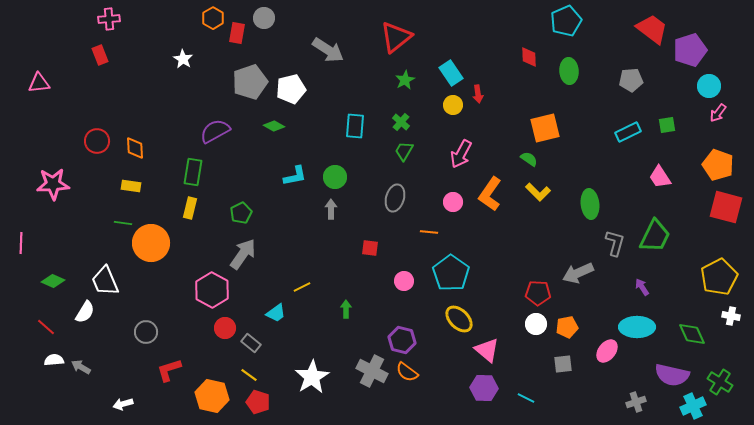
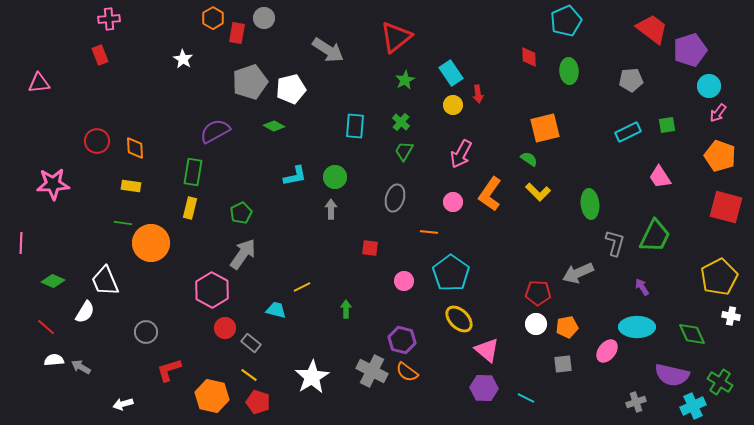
orange pentagon at (718, 165): moved 2 px right, 9 px up
cyan trapezoid at (276, 313): moved 3 px up; rotated 130 degrees counterclockwise
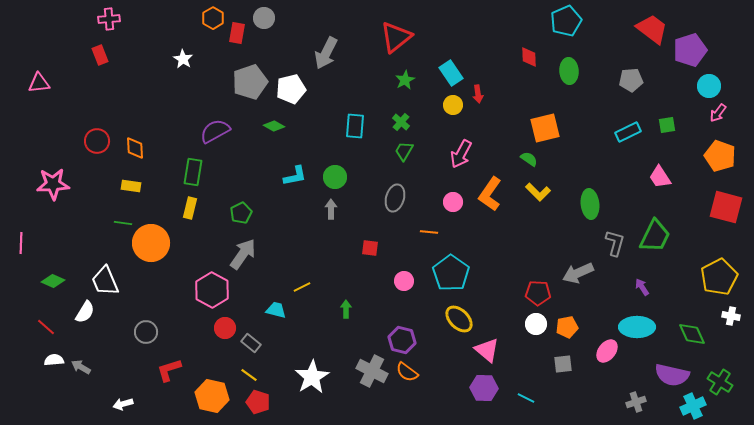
gray arrow at (328, 50): moved 2 px left, 3 px down; rotated 84 degrees clockwise
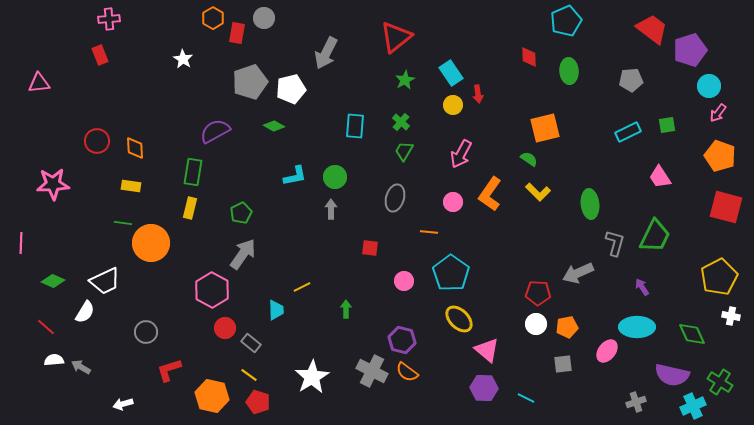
white trapezoid at (105, 281): rotated 92 degrees counterclockwise
cyan trapezoid at (276, 310): rotated 75 degrees clockwise
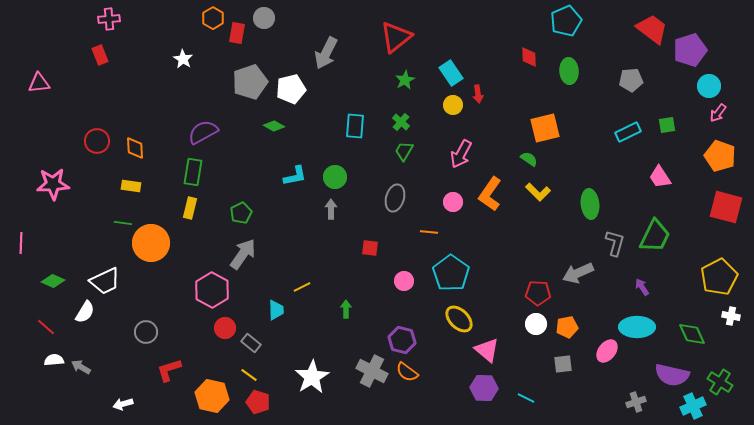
purple semicircle at (215, 131): moved 12 px left, 1 px down
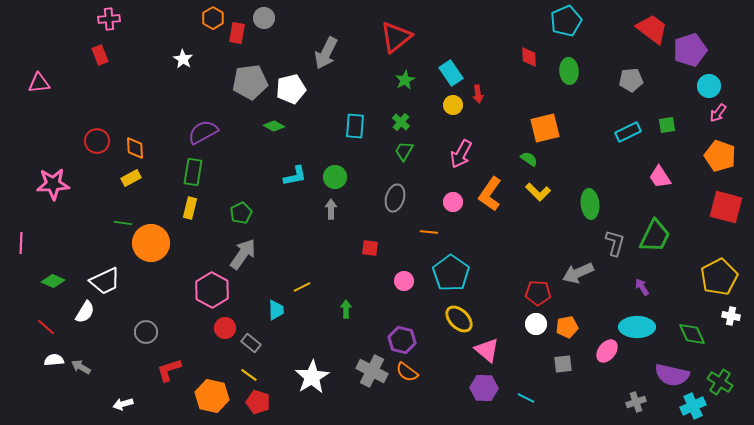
gray pentagon at (250, 82): rotated 12 degrees clockwise
yellow rectangle at (131, 186): moved 8 px up; rotated 36 degrees counterclockwise
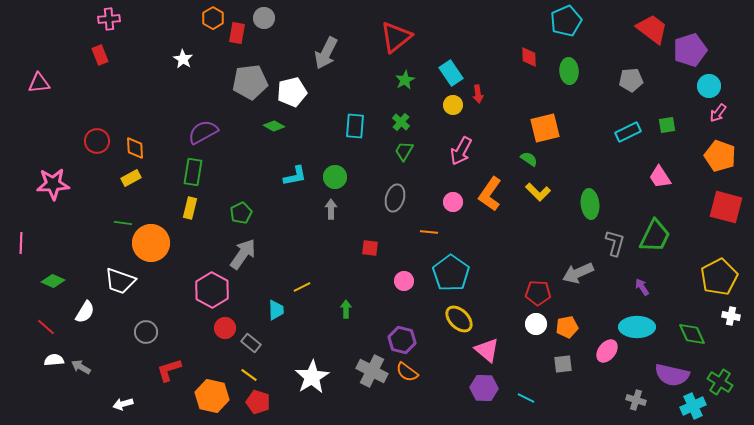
white pentagon at (291, 89): moved 1 px right, 3 px down
pink arrow at (461, 154): moved 3 px up
white trapezoid at (105, 281): moved 15 px right; rotated 44 degrees clockwise
gray cross at (636, 402): moved 2 px up; rotated 36 degrees clockwise
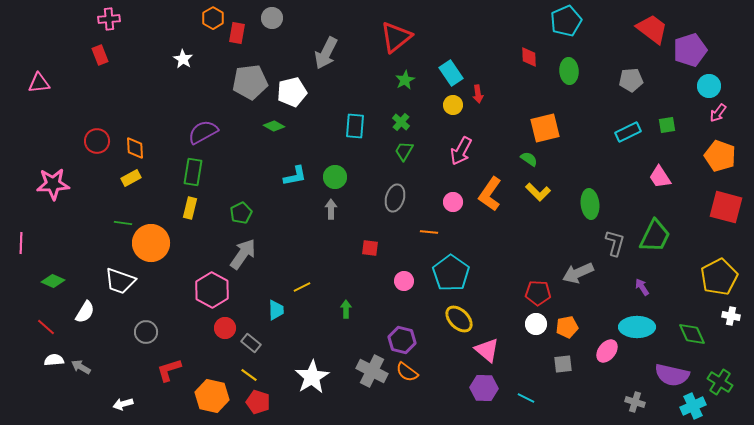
gray circle at (264, 18): moved 8 px right
gray cross at (636, 400): moved 1 px left, 2 px down
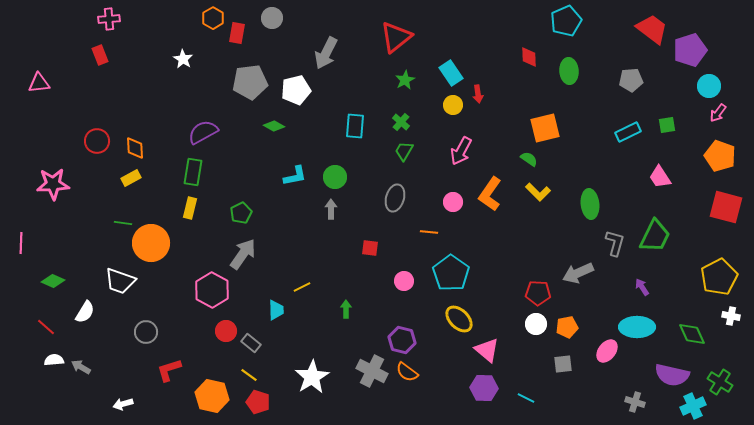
white pentagon at (292, 92): moved 4 px right, 2 px up
red circle at (225, 328): moved 1 px right, 3 px down
